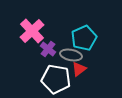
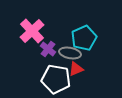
gray ellipse: moved 1 px left, 2 px up
red triangle: moved 3 px left; rotated 14 degrees clockwise
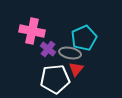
pink cross: rotated 35 degrees counterclockwise
red triangle: rotated 28 degrees counterclockwise
white pentagon: moved 1 px left; rotated 16 degrees counterclockwise
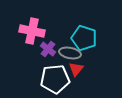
cyan pentagon: rotated 30 degrees counterclockwise
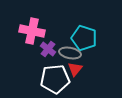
red triangle: moved 1 px left
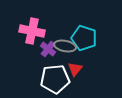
gray ellipse: moved 5 px left, 7 px up
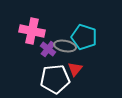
cyan pentagon: moved 1 px up
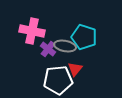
white pentagon: moved 3 px right, 1 px down
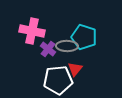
gray ellipse: moved 2 px right; rotated 10 degrees counterclockwise
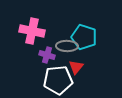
purple cross: moved 1 px left, 6 px down; rotated 21 degrees counterclockwise
red triangle: moved 1 px right, 2 px up
